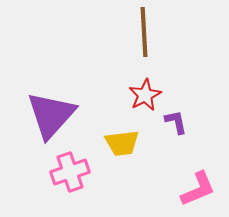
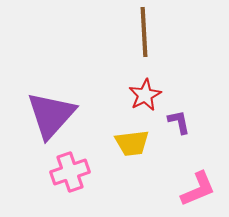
purple L-shape: moved 3 px right
yellow trapezoid: moved 10 px right
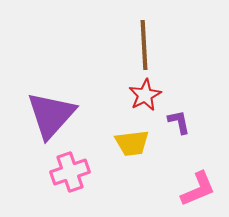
brown line: moved 13 px down
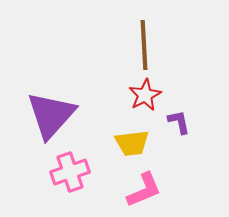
pink L-shape: moved 54 px left, 1 px down
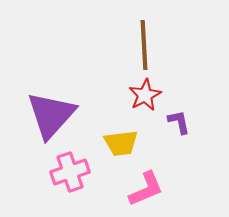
yellow trapezoid: moved 11 px left
pink L-shape: moved 2 px right, 1 px up
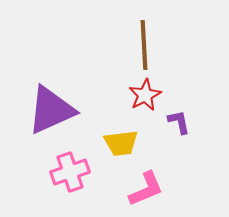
purple triangle: moved 5 px up; rotated 24 degrees clockwise
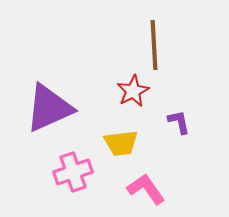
brown line: moved 10 px right
red star: moved 12 px left, 4 px up
purple triangle: moved 2 px left, 2 px up
pink cross: moved 3 px right
pink L-shape: rotated 102 degrees counterclockwise
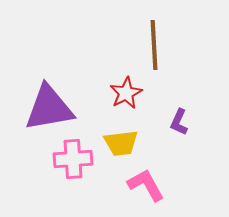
red star: moved 7 px left, 2 px down
purple triangle: rotated 14 degrees clockwise
purple L-shape: rotated 144 degrees counterclockwise
pink cross: moved 13 px up; rotated 15 degrees clockwise
pink L-shape: moved 4 px up; rotated 6 degrees clockwise
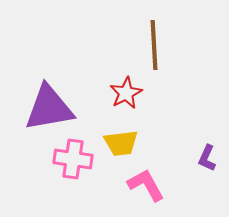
purple L-shape: moved 28 px right, 36 px down
pink cross: rotated 12 degrees clockwise
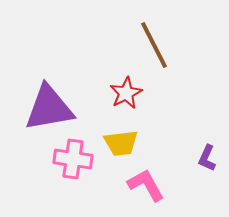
brown line: rotated 24 degrees counterclockwise
